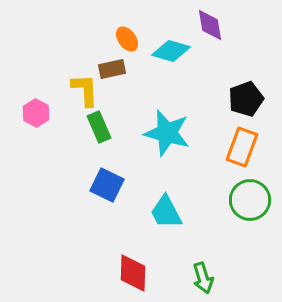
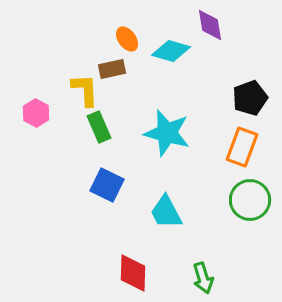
black pentagon: moved 4 px right, 1 px up
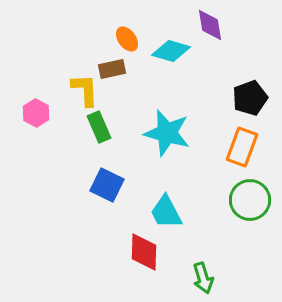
red diamond: moved 11 px right, 21 px up
